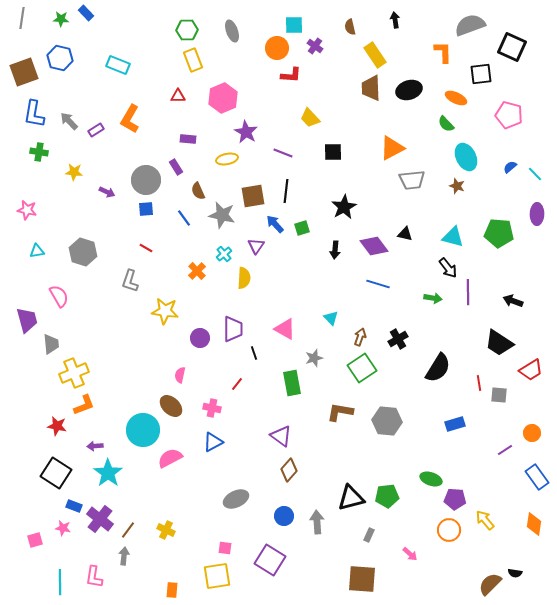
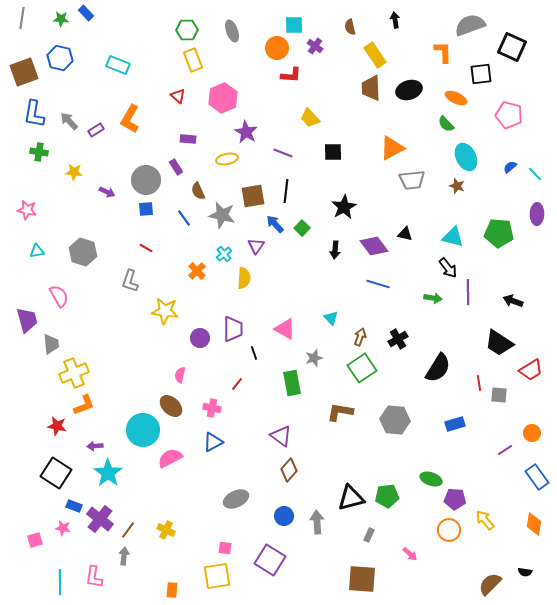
red triangle at (178, 96): rotated 42 degrees clockwise
green square at (302, 228): rotated 28 degrees counterclockwise
gray hexagon at (387, 421): moved 8 px right, 1 px up
black semicircle at (515, 573): moved 10 px right, 1 px up
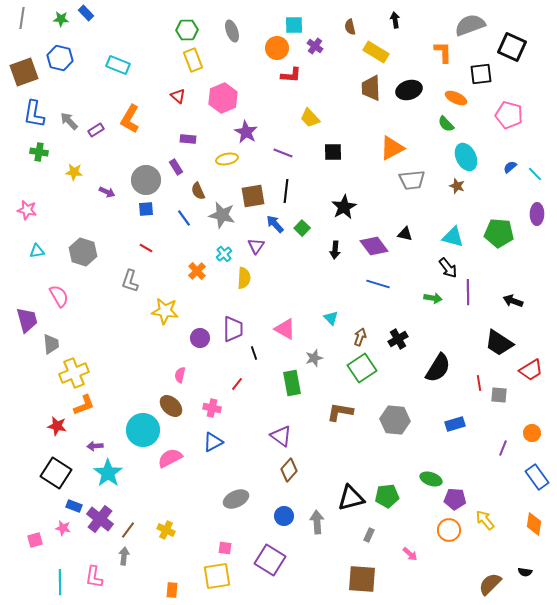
yellow rectangle at (375, 55): moved 1 px right, 3 px up; rotated 25 degrees counterclockwise
purple line at (505, 450): moved 2 px left, 2 px up; rotated 35 degrees counterclockwise
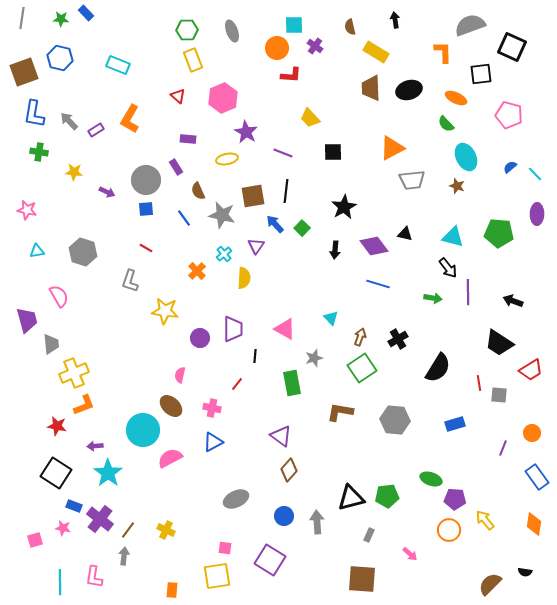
black line at (254, 353): moved 1 px right, 3 px down; rotated 24 degrees clockwise
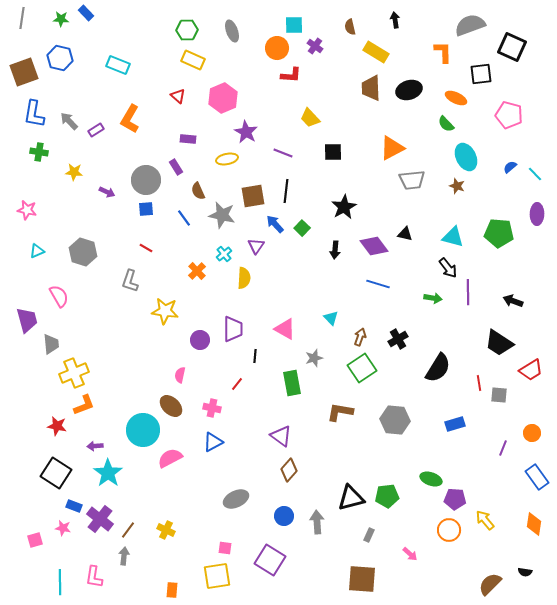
yellow rectangle at (193, 60): rotated 45 degrees counterclockwise
cyan triangle at (37, 251): rotated 14 degrees counterclockwise
purple circle at (200, 338): moved 2 px down
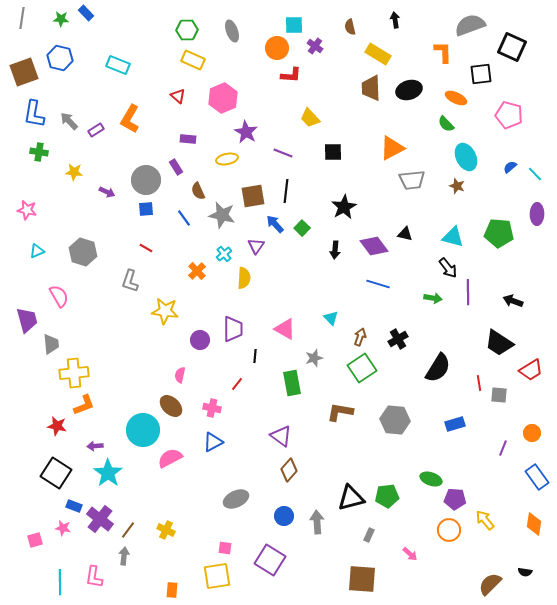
yellow rectangle at (376, 52): moved 2 px right, 2 px down
yellow cross at (74, 373): rotated 16 degrees clockwise
